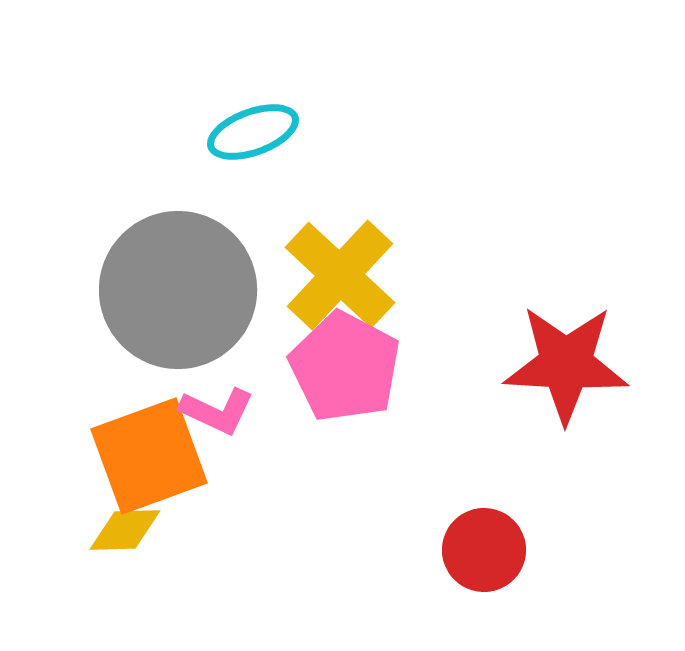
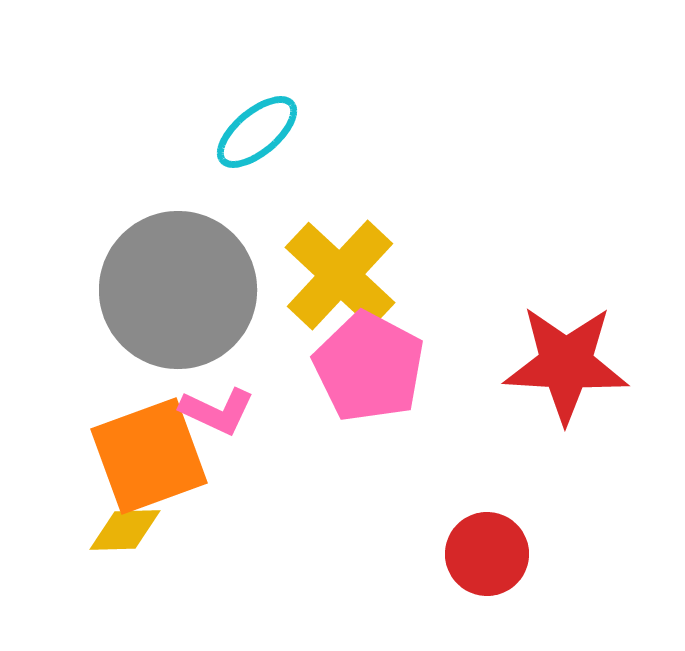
cyan ellipse: moved 4 px right; rotated 20 degrees counterclockwise
pink pentagon: moved 24 px right
red circle: moved 3 px right, 4 px down
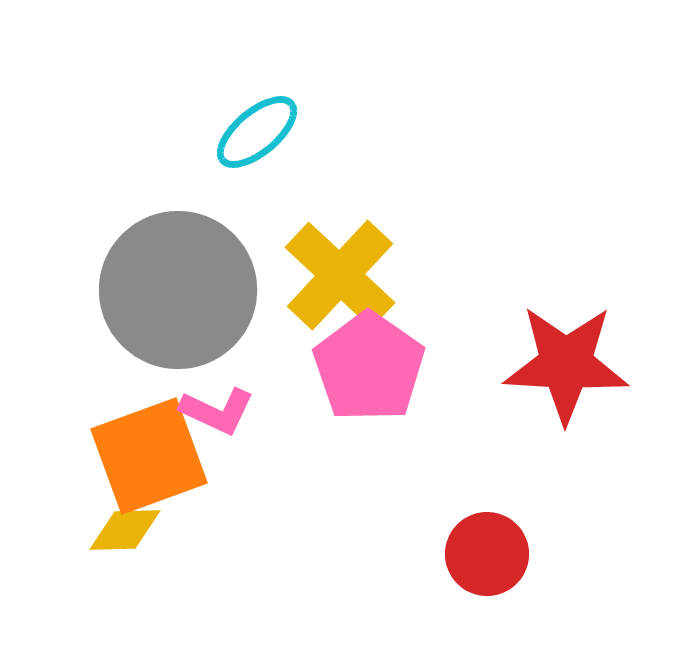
pink pentagon: rotated 7 degrees clockwise
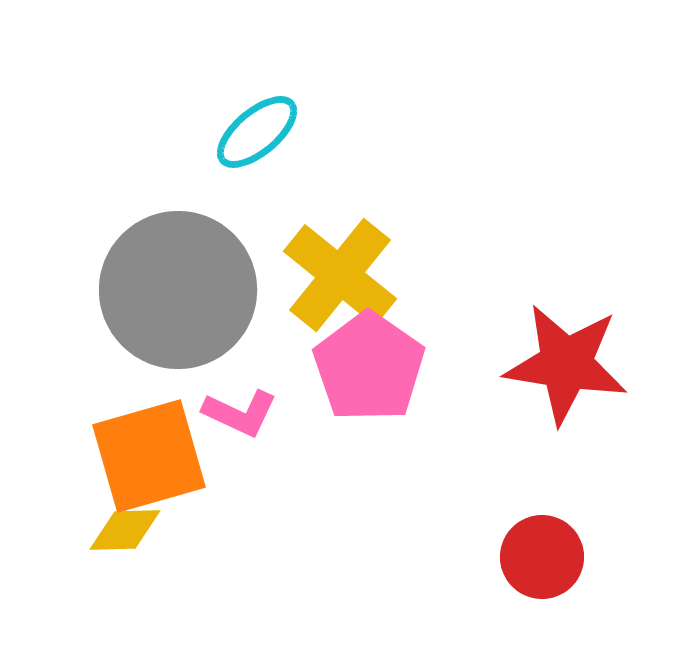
yellow cross: rotated 4 degrees counterclockwise
red star: rotated 6 degrees clockwise
pink L-shape: moved 23 px right, 2 px down
orange square: rotated 4 degrees clockwise
red circle: moved 55 px right, 3 px down
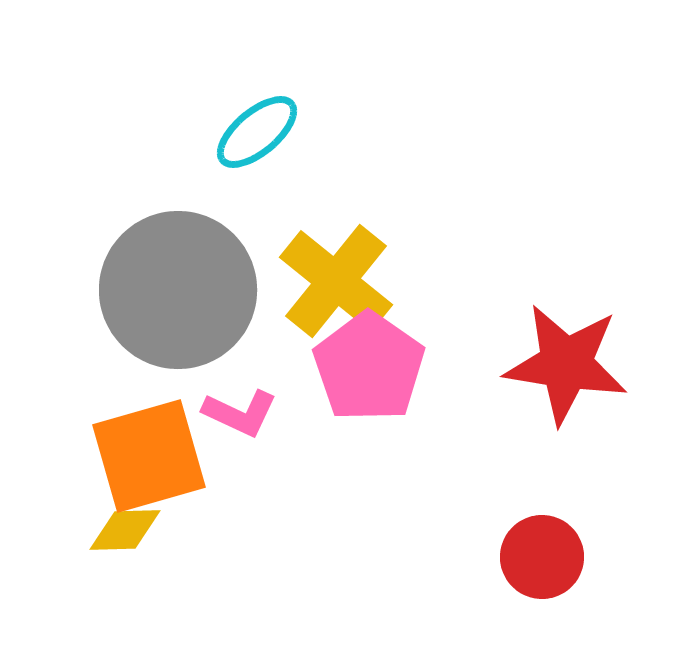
yellow cross: moved 4 px left, 6 px down
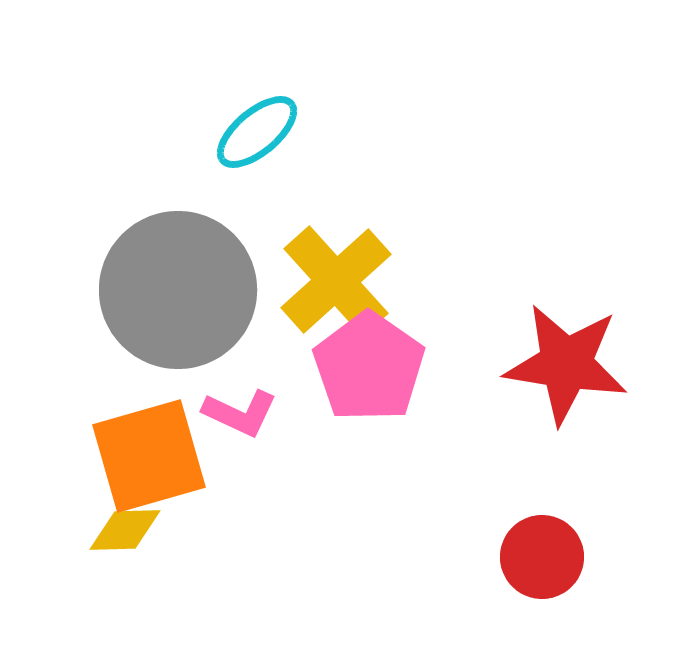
yellow cross: rotated 9 degrees clockwise
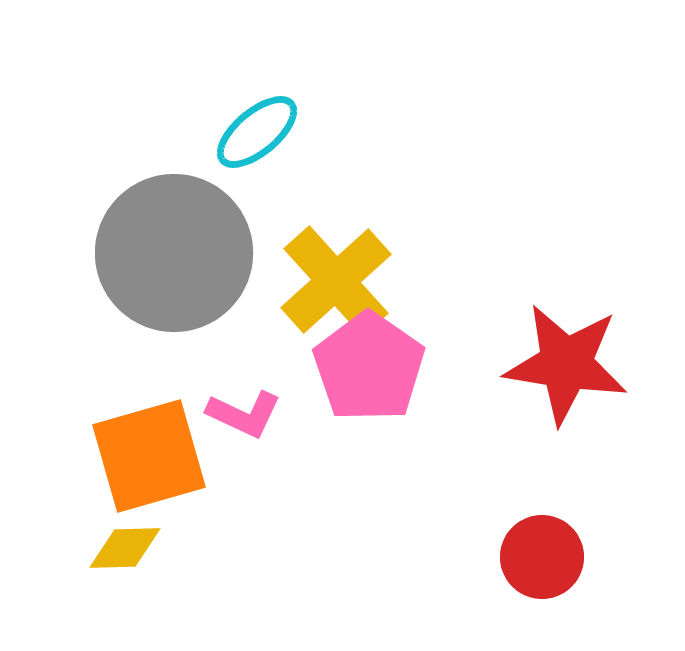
gray circle: moved 4 px left, 37 px up
pink L-shape: moved 4 px right, 1 px down
yellow diamond: moved 18 px down
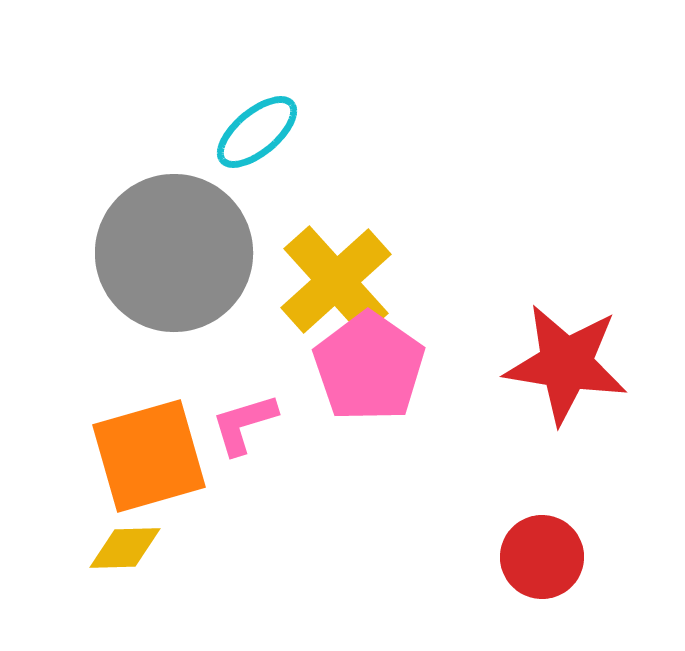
pink L-shape: moved 10 px down; rotated 138 degrees clockwise
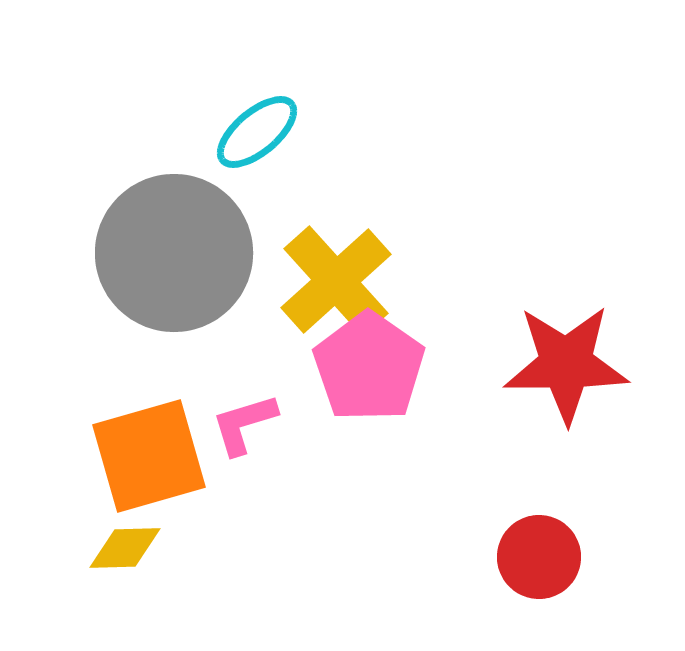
red star: rotated 9 degrees counterclockwise
red circle: moved 3 px left
